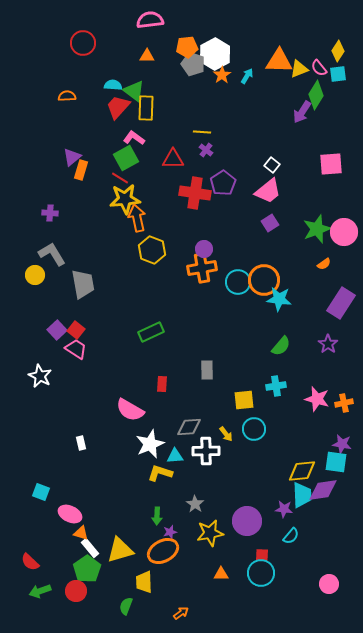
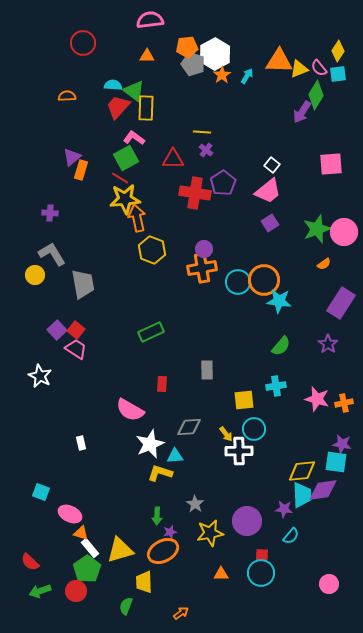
cyan star at (279, 299): moved 2 px down
white cross at (206, 451): moved 33 px right
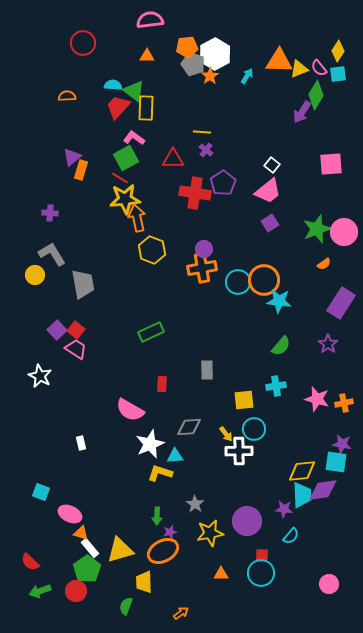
orange star at (222, 75): moved 12 px left, 1 px down
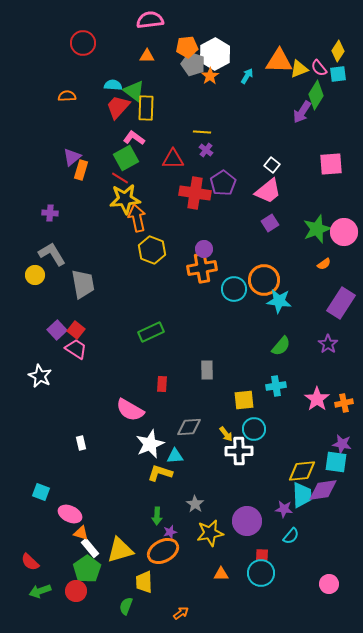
cyan circle at (238, 282): moved 4 px left, 7 px down
pink star at (317, 399): rotated 20 degrees clockwise
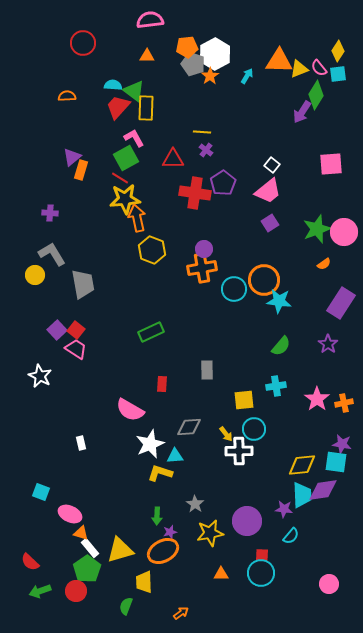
pink L-shape at (134, 138): rotated 25 degrees clockwise
yellow diamond at (302, 471): moved 6 px up
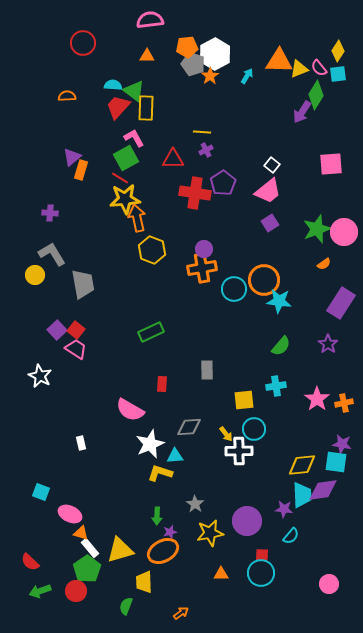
purple cross at (206, 150): rotated 24 degrees clockwise
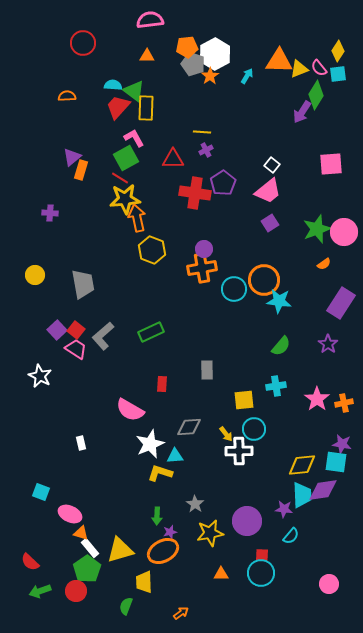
gray L-shape at (52, 254): moved 51 px right, 82 px down; rotated 100 degrees counterclockwise
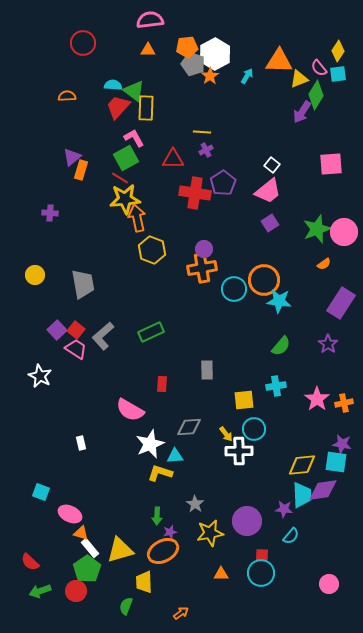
orange triangle at (147, 56): moved 1 px right, 6 px up
yellow triangle at (299, 69): moved 10 px down
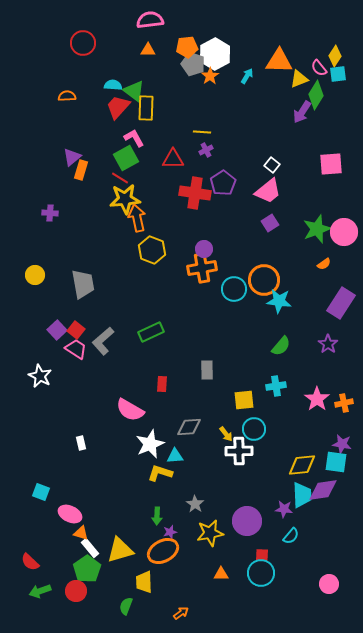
yellow diamond at (338, 51): moved 3 px left, 5 px down
gray L-shape at (103, 336): moved 5 px down
